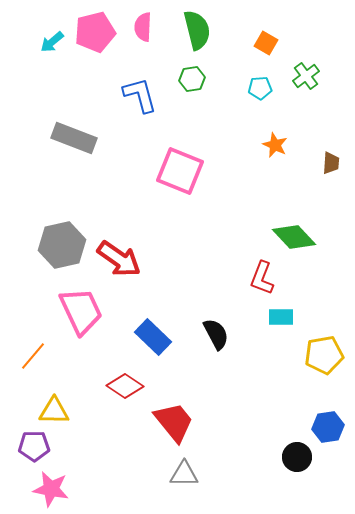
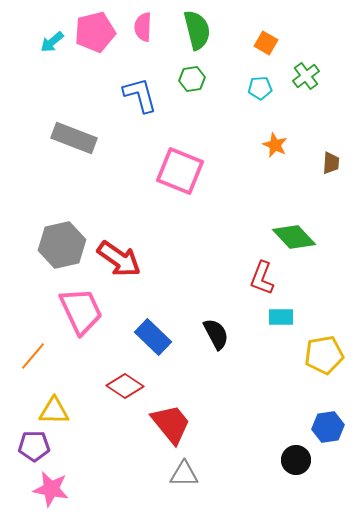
red trapezoid: moved 3 px left, 2 px down
black circle: moved 1 px left, 3 px down
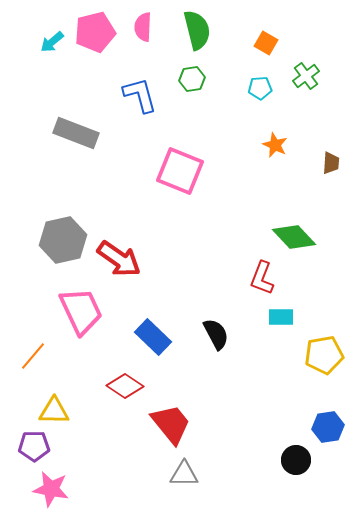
gray rectangle: moved 2 px right, 5 px up
gray hexagon: moved 1 px right, 5 px up
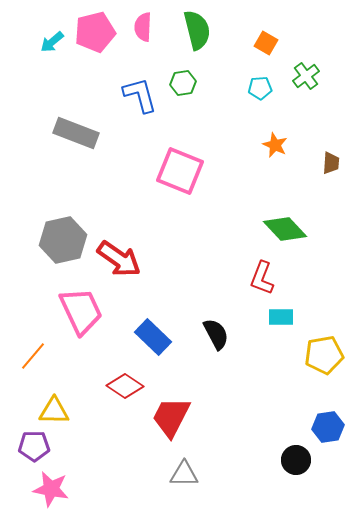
green hexagon: moved 9 px left, 4 px down
green diamond: moved 9 px left, 8 px up
red trapezoid: moved 7 px up; rotated 114 degrees counterclockwise
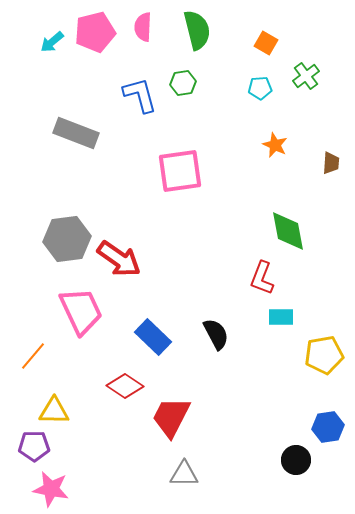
pink square: rotated 30 degrees counterclockwise
green diamond: moved 3 px right, 2 px down; rotated 33 degrees clockwise
gray hexagon: moved 4 px right, 1 px up; rotated 6 degrees clockwise
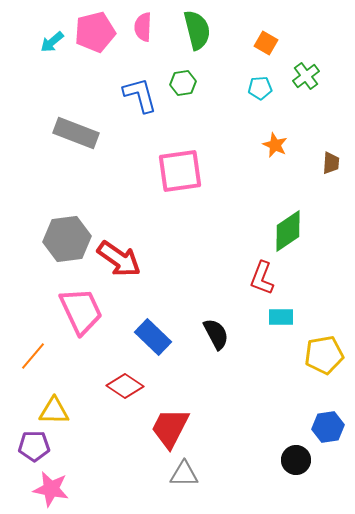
green diamond: rotated 66 degrees clockwise
red trapezoid: moved 1 px left, 11 px down
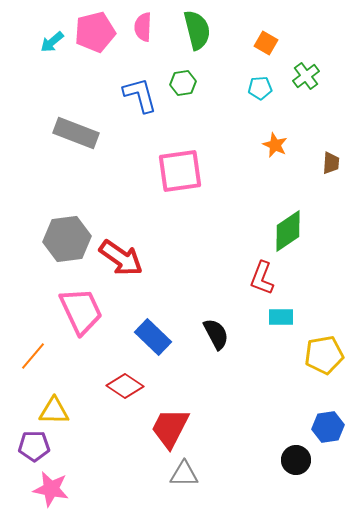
red arrow: moved 2 px right, 1 px up
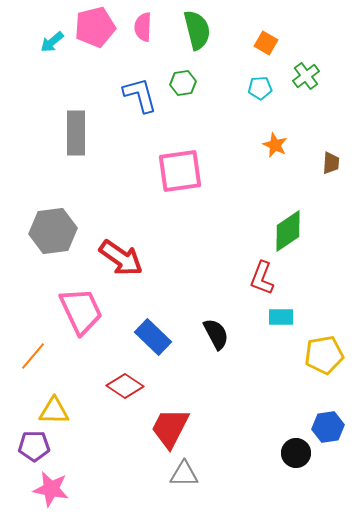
pink pentagon: moved 5 px up
gray rectangle: rotated 69 degrees clockwise
gray hexagon: moved 14 px left, 8 px up
black circle: moved 7 px up
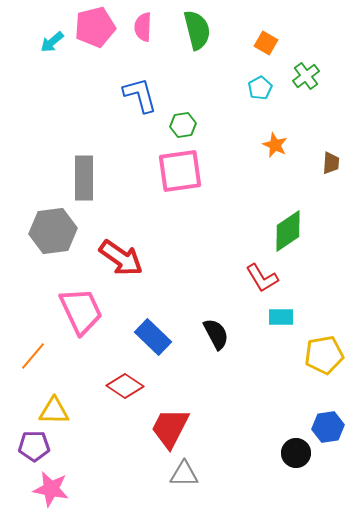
green hexagon: moved 42 px down
cyan pentagon: rotated 25 degrees counterclockwise
gray rectangle: moved 8 px right, 45 px down
red L-shape: rotated 52 degrees counterclockwise
